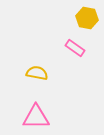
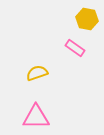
yellow hexagon: moved 1 px down
yellow semicircle: rotated 30 degrees counterclockwise
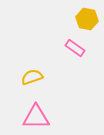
yellow semicircle: moved 5 px left, 4 px down
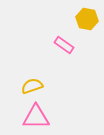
pink rectangle: moved 11 px left, 3 px up
yellow semicircle: moved 9 px down
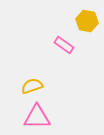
yellow hexagon: moved 2 px down
pink triangle: moved 1 px right
